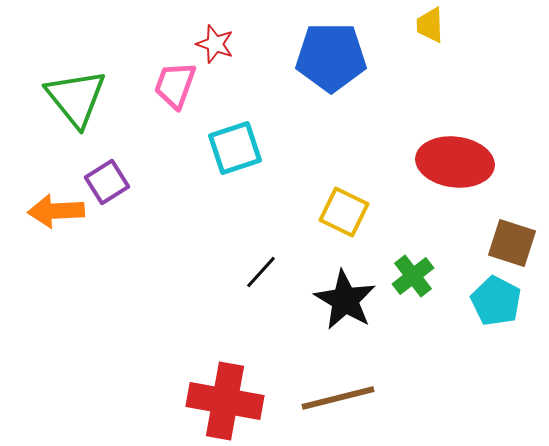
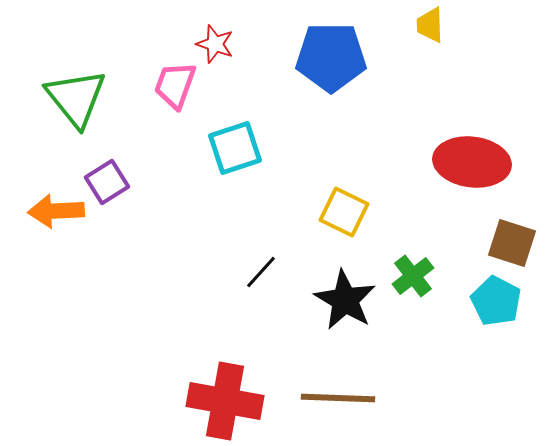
red ellipse: moved 17 px right
brown line: rotated 16 degrees clockwise
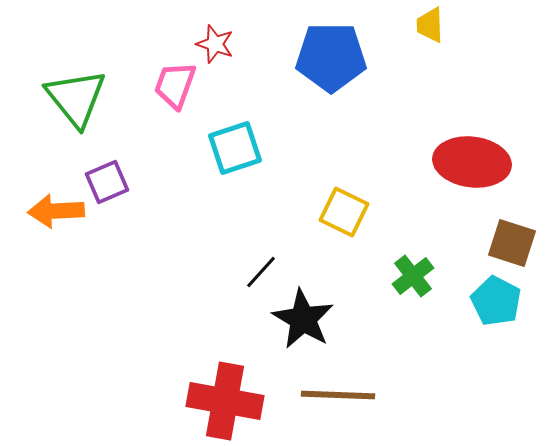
purple square: rotated 9 degrees clockwise
black star: moved 42 px left, 19 px down
brown line: moved 3 px up
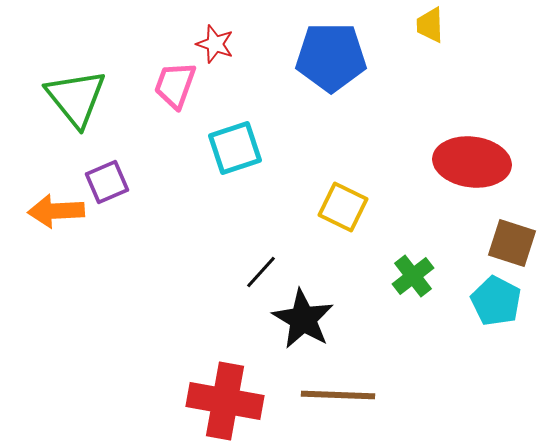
yellow square: moved 1 px left, 5 px up
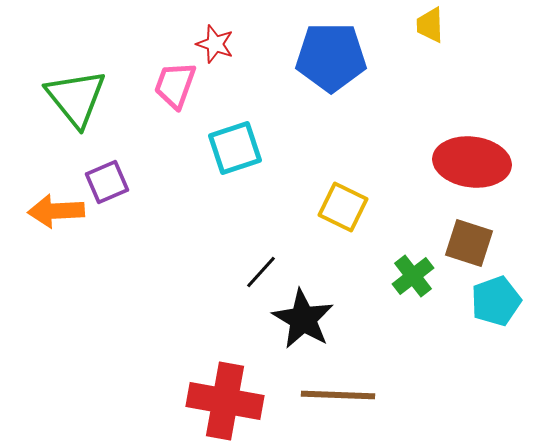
brown square: moved 43 px left
cyan pentagon: rotated 24 degrees clockwise
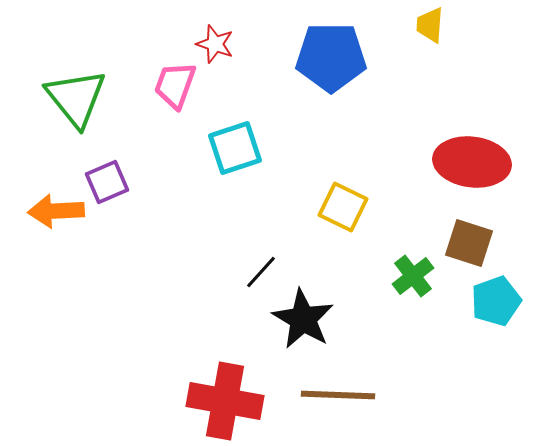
yellow trapezoid: rotated 6 degrees clockwise
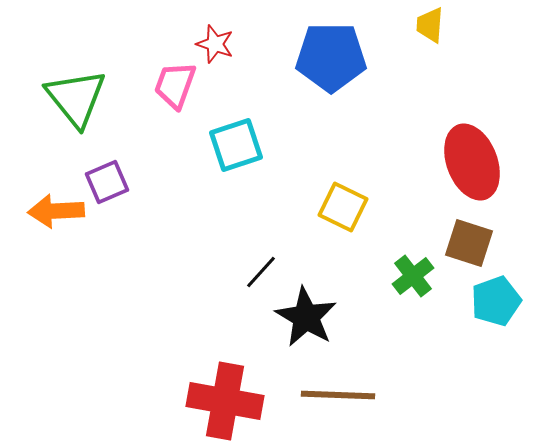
cyan square: moved 1 px right, 3 px up
red ellipse: rotated 62 degrees clockwise
black star: moved 3 px right, 2 px up
